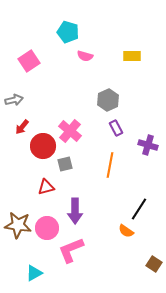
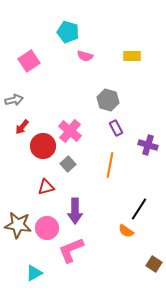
gray hexagon: rotated 20 degrees counterclockwise
gray square: moved 3 px right; rotated 28 degrees counterclockwise
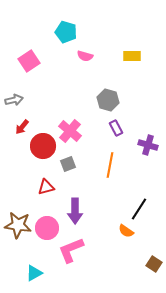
cyan pentagon: moved 2 px left
gray square: rotated 21 degrees clockwise
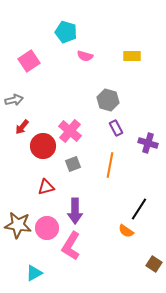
purple cross: moved 2 px up
gray square: moved 5 px right
pink L-shape: moved 4 px up; rotated 36 degrees counterclockwise
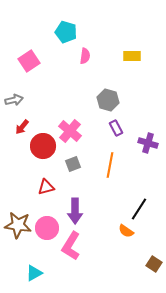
pink semicircle: rotated 98 degrees counterclockwise
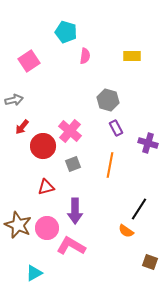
brown star: rotated 16 degrees clockwise
pink L-shape: rotated 88 degrees clockwise
brown square: moved 4 px left, 2 px up; rotated 14 degrees counterclockwise
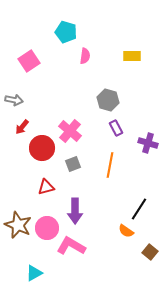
gray arrow: rotated 24 degrees clockwise
red circle: moved 1 px left, 2 px down
brown square: moved 10 px up; rotated 21 degrees clockwise
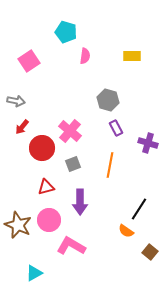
gray arrow: moved 2 px right, 1 px down
purple arrow: moved 5 px right, 9 px up
pink circle: moved 2 px right, 8 px up
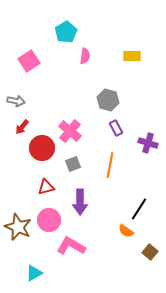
cyan pentagon: rotated 25 degrees clockwise
brown star: moved 2 px down
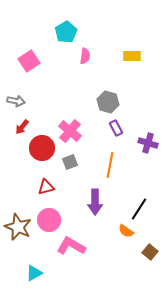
gray hexagon: moved 2 px down
gray square: moved 3 px left, 2 px up
purple arrow: moved 15 px right
